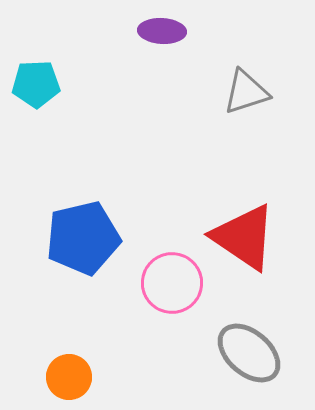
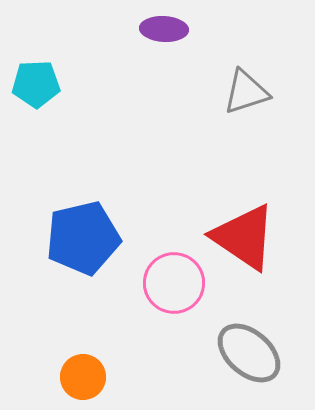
purple ellipse: moved 2 px right, 2 px up
pink circle: moved 2 px right
orange circle: moved 14 px right
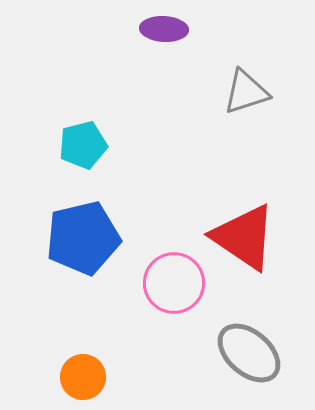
cyan pentagon: moved 47 px right, 61 px down; rotated 12 degrees counterclockwise
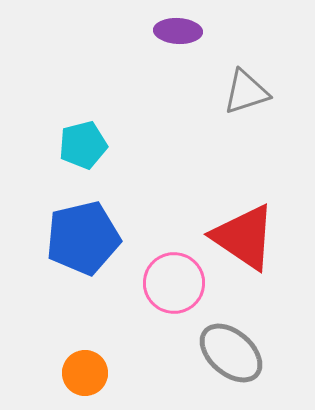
purple ellipse: moved 14 px right, 2 px down
gray ellipse: moved 18 px left
orange circle: moved 2 px right, 4 px up
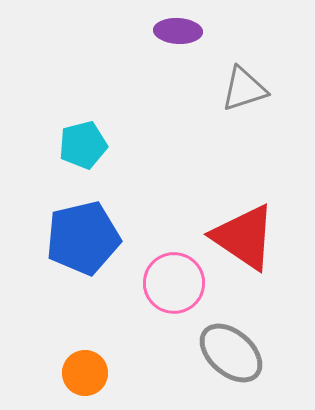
gray triangle: moved 2 px left, 3 px up
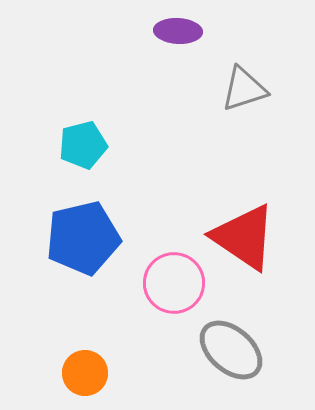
gray ellipse: moved 3 px up
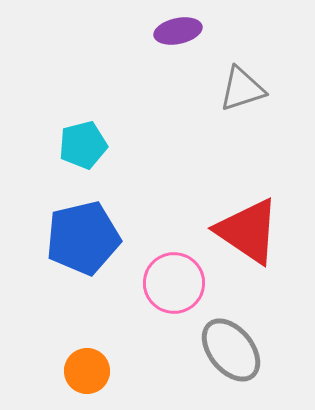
purple ellipse: rotated 15 degrees counterclockwise
gray triangle: moved 2 px left
red triangle: moved 4 px right, 6 px up
gray ellipse: rotated 10 degrees clockwise
orange circle: moved 2 px right, 2 px up
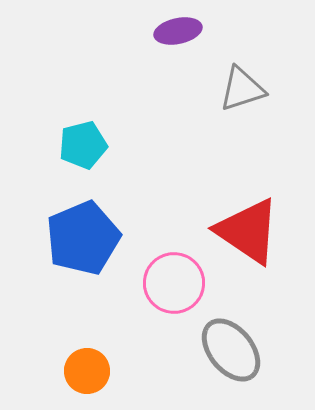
blue pentagon: rotated 10 degrees counterclockwise
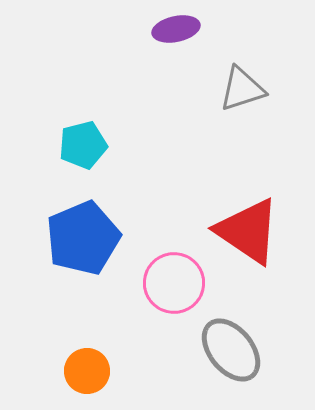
purple ellipse: moved 2 px left, 2 px up
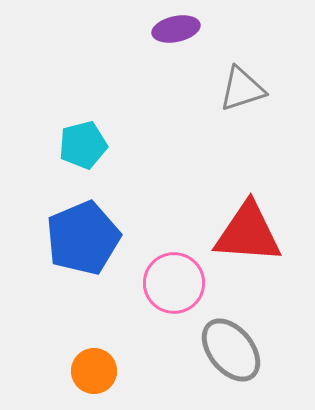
red triangle: moved 2 px down; rotated 30 degrees counterclockwise
orange circle: moved 7 px right
